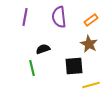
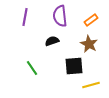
purple semicircle: moved 1 px right, 1 px up
black semicircle: moved 9 px right, 8 px up
green line: rotated 21 degrees counterclockwise
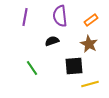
yellow line: moved 1 px left, 1 px up
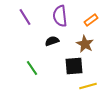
purple line: rotated 42 degrees counterclockwise
brown star: moved 4 px left
yellow line: moved 2 px left, 2 px down
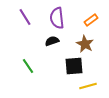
purple semicircle: moved 3 px left, 2 px down
green line: moved 4 px left, 2 px up
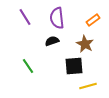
orange rectangle: moved 2 px right
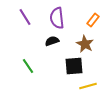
orange rectangle: rotated 16 degrees counterclockwise
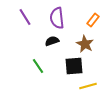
green line: moved 10 px right
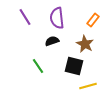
black square: rotated 18 degrees clockwise
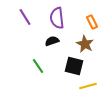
orange rectangle: moved 1 px left, 2 px down; rotated 64 degrees counterclockwise
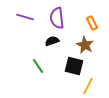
purple line: rotated 42 degrees counterclockwise
orange rectangle: moved 1 px down
brown star: moved 1 px down
yellow line: rotated 48 degrees counterclockwise
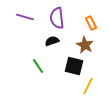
orange rectangle: moved 1 px left
